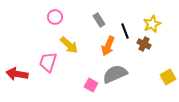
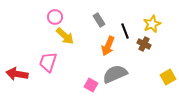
yellow arrow: moved 4 px left, 9 px up
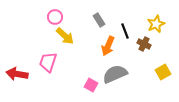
yellow star: moved 4 px right
yellow square: moved 5 px left, 5 px up
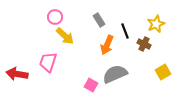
orange arrow: moved 1 px left, 1 px up
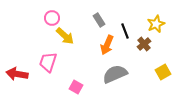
pink circle: moved 3 px left, 1 px down
brown cross: rotated 24 degrees clockwise
pink square: moved 15 px left, 2 px down
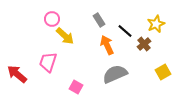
pink circle: moved 1 px down
black line: rotated 28 degrees counterclockwise
orange arrow: rotated 132 degrees clockwise
red arrow: rotated 30 degrees clockwise
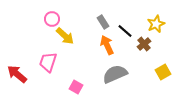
gray rectangle: moved 4 px right, 2 px down
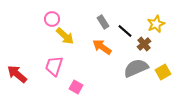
orange arrow: moved 5 px left, 2 px down; rotated 30 degrees counterclockwise
pink trapezoid: moved 6 px right, 4 px down
gray semicircle: moved 21 px right, 6 px up
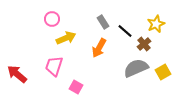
yellow arrow: moved 1 px right, 2 px down; rotated 66 degrees counterclockwise
orange arrow: moved 3 px left, 1 px down; rotated 96 degrees counterclockwise
